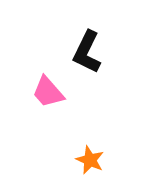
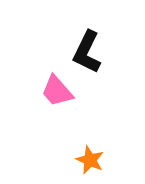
pink trapezoid: moved 9 px right, 1 px up
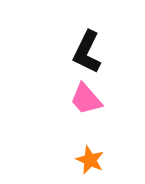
pink trapezoid: moved 29 px right, 8 px down
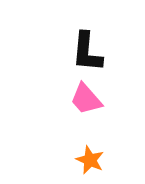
black L-shape: rotated 21 degrees counterclockwise
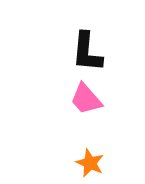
orange star: moved 3 px down
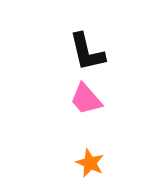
black L-shape: rotated 18 degrees counterclockwise
